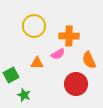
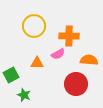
orange semicircle: rotated 120 degrees clockwise
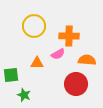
orange semicircle: moved 2 px left
green square: rotated 21 degrees clockwise
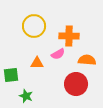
green star: moved 2 px right, 1 px down
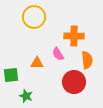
yellow circle: moved 9 px up
orange cross: moved 5 px right
pink semicircle: rotated 88 degrees clockwise
orange semicircle: rotated 78 degrees clockwise
red circle: moved 2 px left, 2 px up
